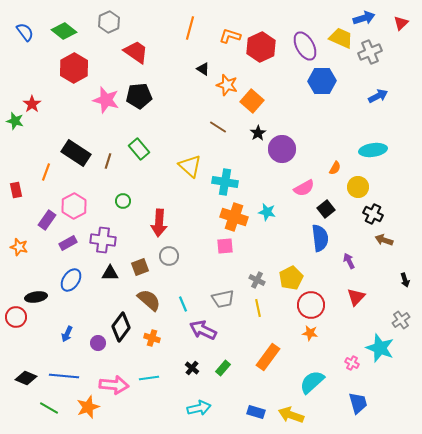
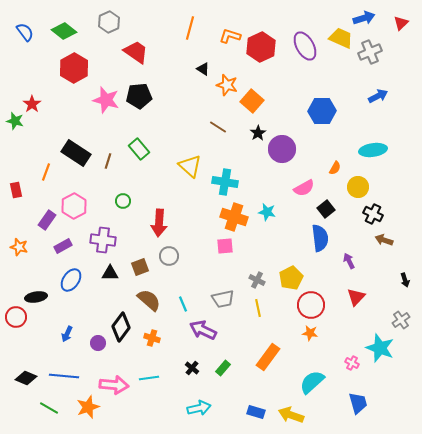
blue hexagon at (322, 81): moved 30 px down
purple rectangle at (68, 243): moved 5 px left, 3 px down
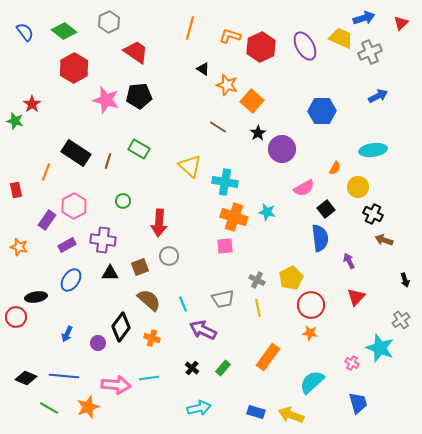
green rectangle at (139, 149): rotated 20 degrees counterclockwise
purple rectangle at (63, 246): moved 4 px right, 1 px up
pink arrow at (114, 385): moved 2 px right
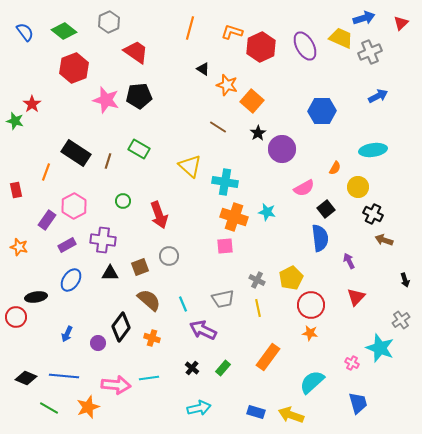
orange L-shape at (230, 36): moved 2 px right, 4 px up
red hexagon at (74, 68): rotated 8 degrees clockwise
red arrow at (159, 223): moved 8 px up; rotated 24 degrees counterclockwise
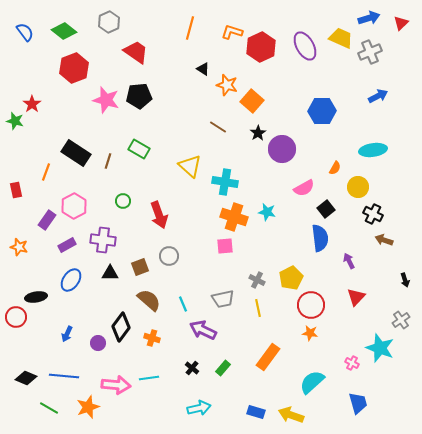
blue arrow at (364, 18): moved 5 px right
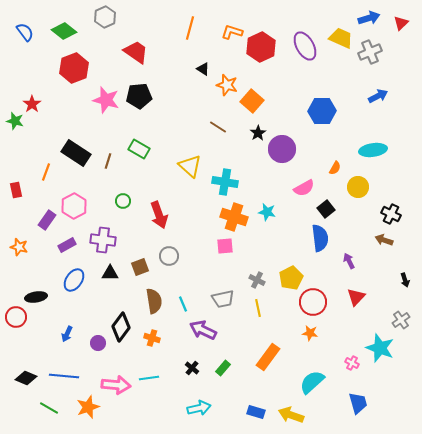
gray hexagon at (109, 22): moved 4 px left, 5 px up
black cross at (373, 214): moved 18 px right
blue ellipse at (71, 280): moved 3 px right
brown semicircle at (149, 300): moved 5 px right, 1 px down; rotated 40 degrees clockwise
red circle at (311, 305): moved 2 px right, 3 px up
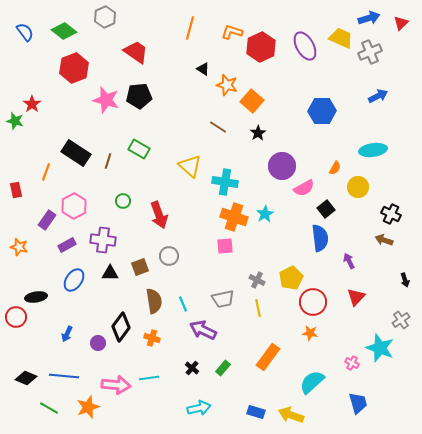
purple circle at (282, 149): moved 17 px down
cyan star at (267, 212): moved 2 px left, 2 px down; rotated 30 degrees clockwise
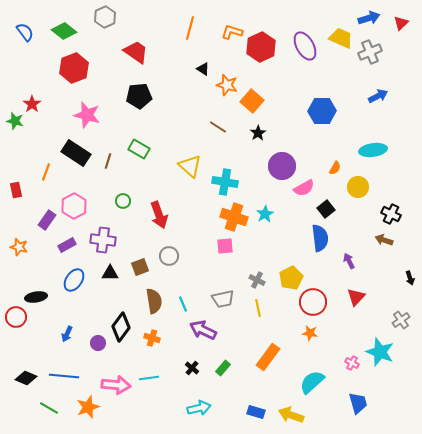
pink star at (106, 100): moved 19 px left, 15 px down
black arrow at (405, 280): moved 5 px right, 2 px up
cyan star at (380, 348): moved 4 px down
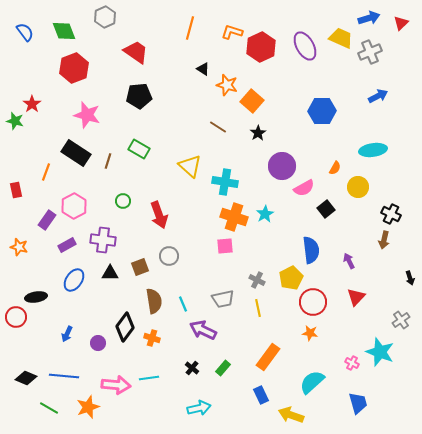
green diamond at (64, 31): rotated 30 degrees clockwise
blue semicircle at (320, 238): moved 9 px left, 12 px down
brown arrow at (384, 240): rotated 96 degrees counterclockwise
black diamond at (121, 327): moved 4 px right
blue rectangle at (256, 412): moved 5 px right, 17 px up; rotated 48 degrees clockwise
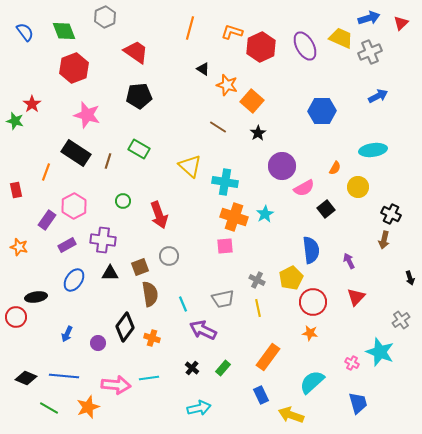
brown semicircle at (154, 301): moved 4 px left, 7 px up
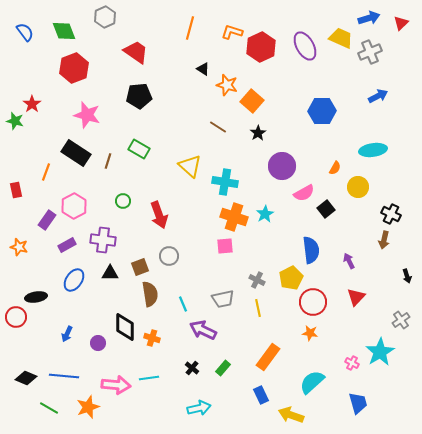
pink semicircle at (304, 188): moved 5 px down
black arrow at (410, 278): moved 3 px left, 2 px up
black diamond at (125, 327): rotated 36 degrees counterclockwise
cyan star at (380, 352): rotated 20 degrees clockwise
